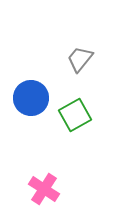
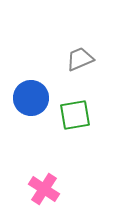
gray trapezoid: rotated 28 degrees clockwise
green square: rotated 20 degrees clockwise
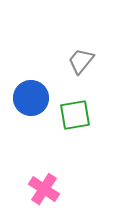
gray trapezoid: moved 1 px right, 2 px down; rotated 28 degrees counterclockwise
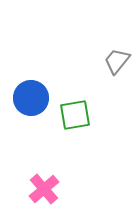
gray trapezoid: moved 36 px right
pink cross: rotated 16 degrees clockwise
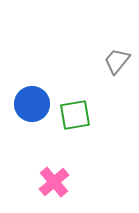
blue circle: moved 1 px right, 6 px down
pink cross: moved 10 px right, 7 px up
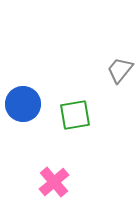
gray trapezoid: moved 3 px right, 9 px down
blue circle: moved 9 px left
